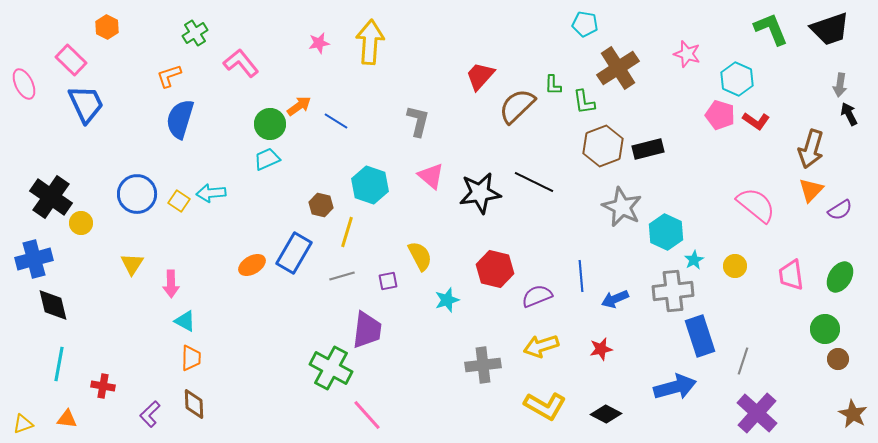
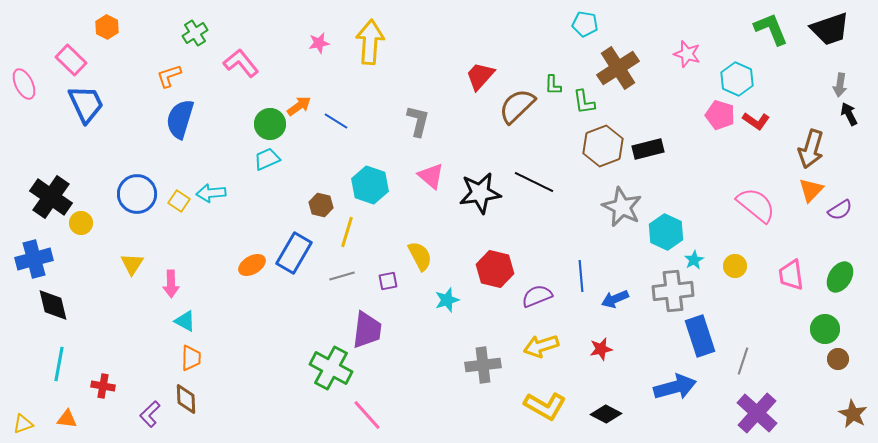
brown diamond at (194, 404): moved 8 px left, 5 px up
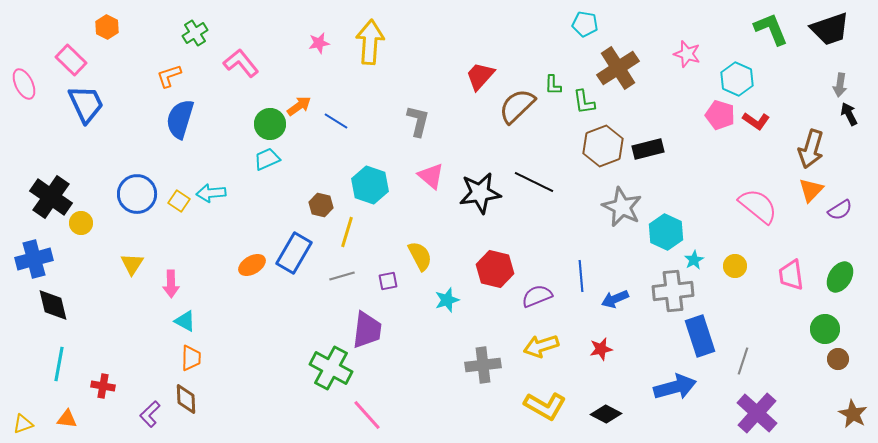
pink semicircle at (756, 205): moved 2 px right, 1 px down
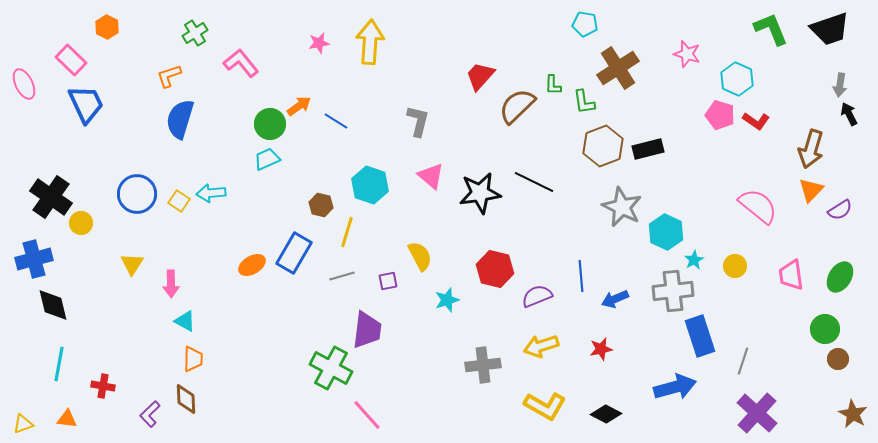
orange trapezoid at (191, 358): moved 2 px right, 1 px down
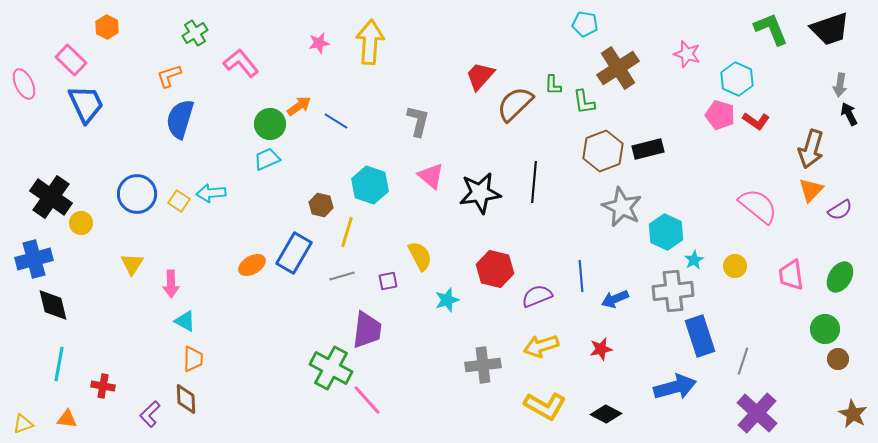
brown semicircle at (517, 106): moved 2 px left, 2 px up
brown hexagon at (603, 146): moved 5 px down
black line at (534, 182): rotated 69 degrees clockwise
pink line at (367, 415): moved 15 px up
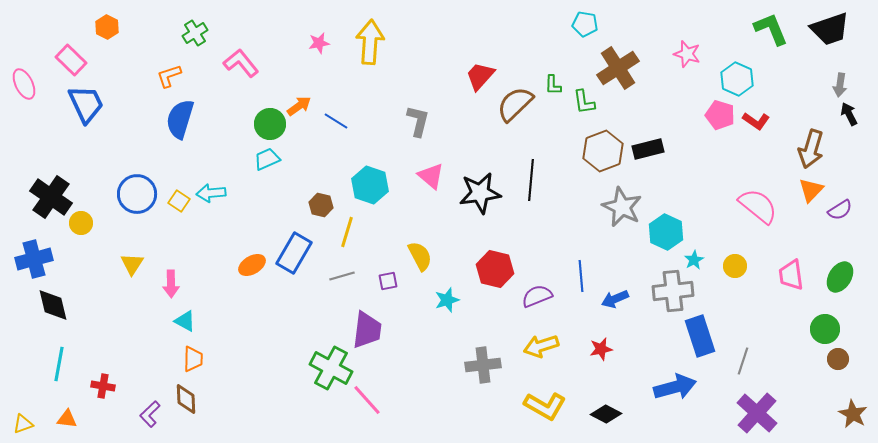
black line at (534, 182): moved 3 px left, 2 px up
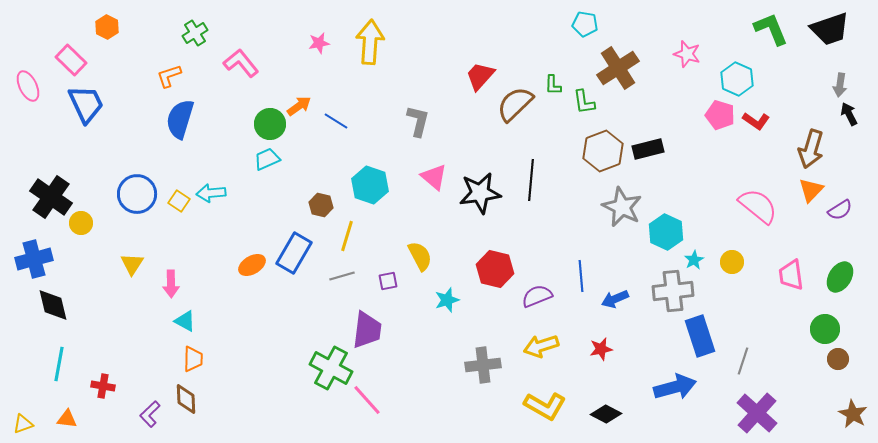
pink ellipse at (24, 84): moved 4 px right, 2 px down
pink triangle at (431, 176): moved 3 px right, 1 px down
yellow line at (347, 232): moved 4 px down
yellow circle at (735, 266): moved 3 px left, 4 px up
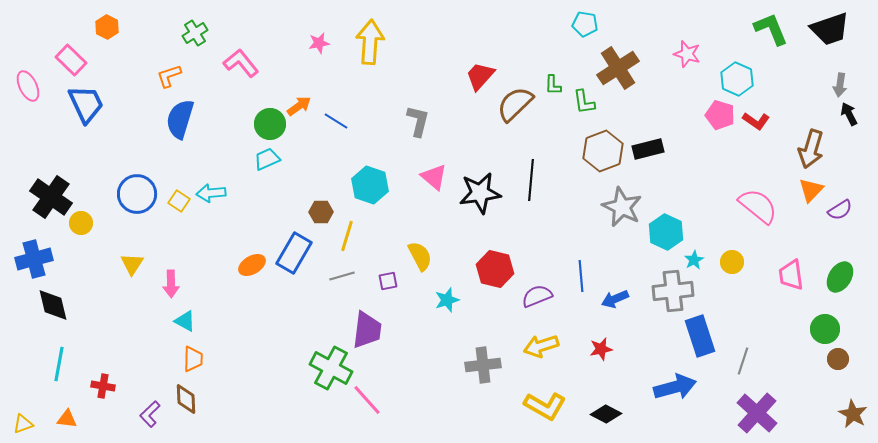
brown hexagon at (321, 205): moved 7 px down; rotated 15 degrees counterclockwise
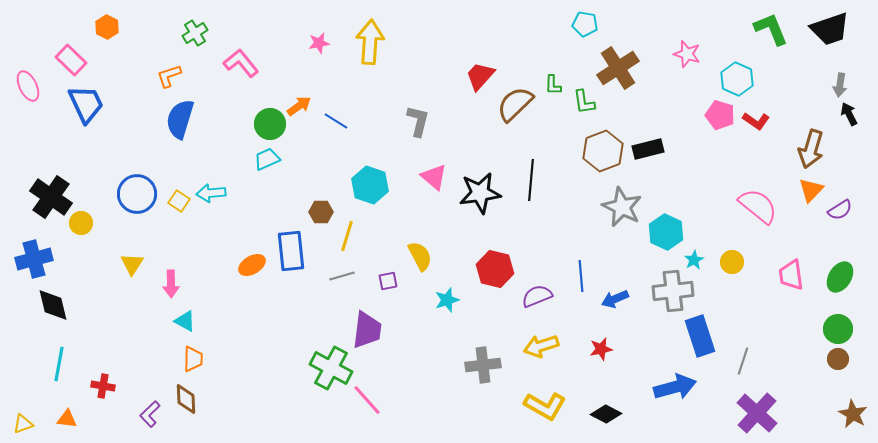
blue rectangle at (294, 253): moved 3 px left, 2 px up; rotated 36 degrees counterclockwise
green circle at (825, 329): moved 13 px right
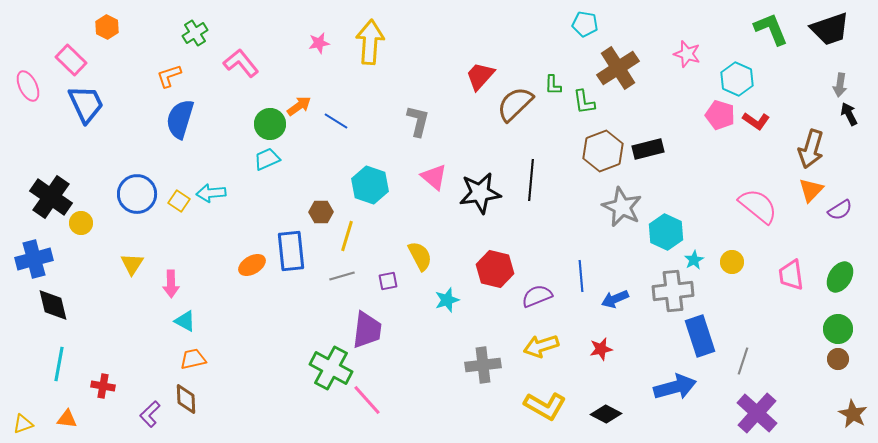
orange trapezoid at (193, 359): rotated 104 degrees counterclockwise
